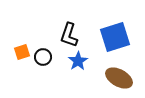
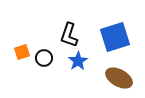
black circle: moved 1 px right, 1 px down
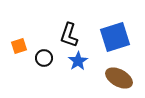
orange square: moved 3 px left, 6 px up
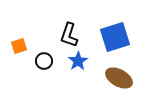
black circle: moved 3 px down
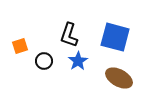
blue square: rotated 32 degrees clockwise
orange square: moved 1 px right
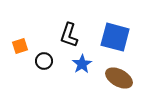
blue star: moved 4 px right, 3 px down
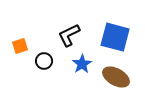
black L-shape: rotated 45 degrees clockwise
brown ellipse: moved 3 px left, 1 px up
